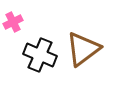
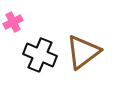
brown triangle: moved 3 px down
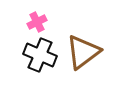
pink cross: moved 24 px right
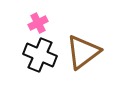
pink cross: moved 1 px right, 1 px down
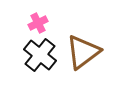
black cross: rotated 16 degrees clockwise
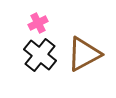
brown triangle: moved 1 px right, 2 px down; rotated 9 degrees clockwise
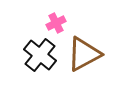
pink cross: moved 18 px right
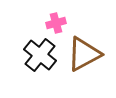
pink cross: rotated 12 degrees clockwise
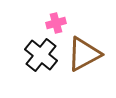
black cross: moved 1 px right
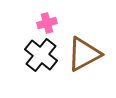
pink cross: moved 9 px left
